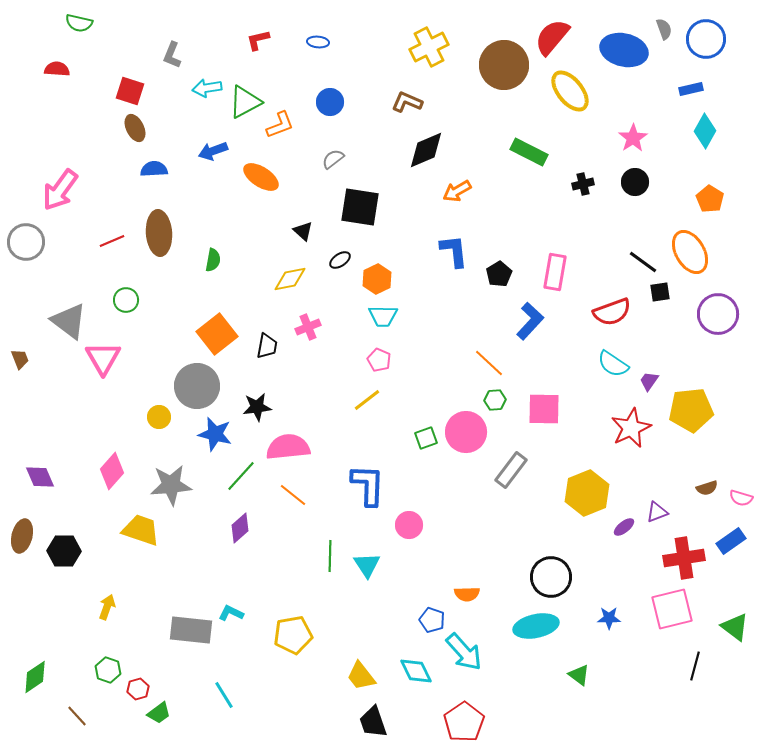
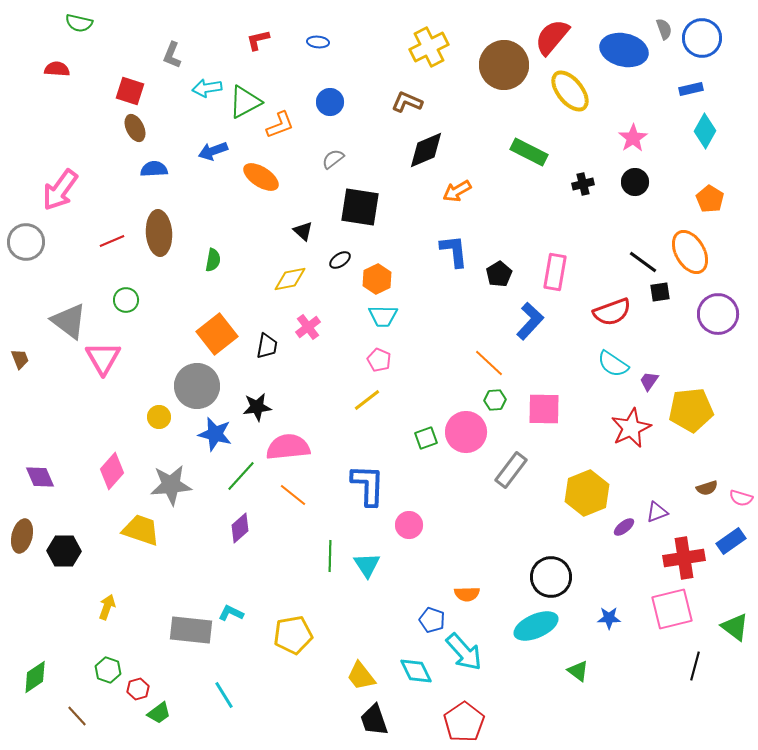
blue circle at (706, 39): moved 4 px left, 1 px up
pink cross at (308, 327): rotated 15 degrees counterclockwise
cyan ellipse at (536, 626): rotated 12 degrees counterclockwise
green triangle at (579, 675): moved 1 px left, 4 px up
black trapezoid at (373, 722): moved 1 px right, 2 px up
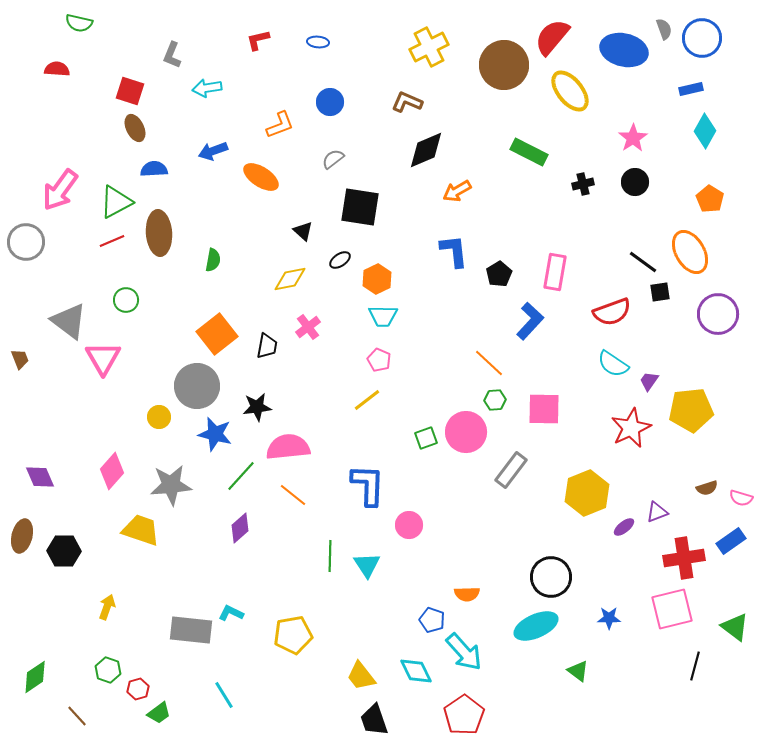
green triangle at (245, 102): moved 129 px left, 100 px down
red pentagon at (464, 722): moved 7 px up
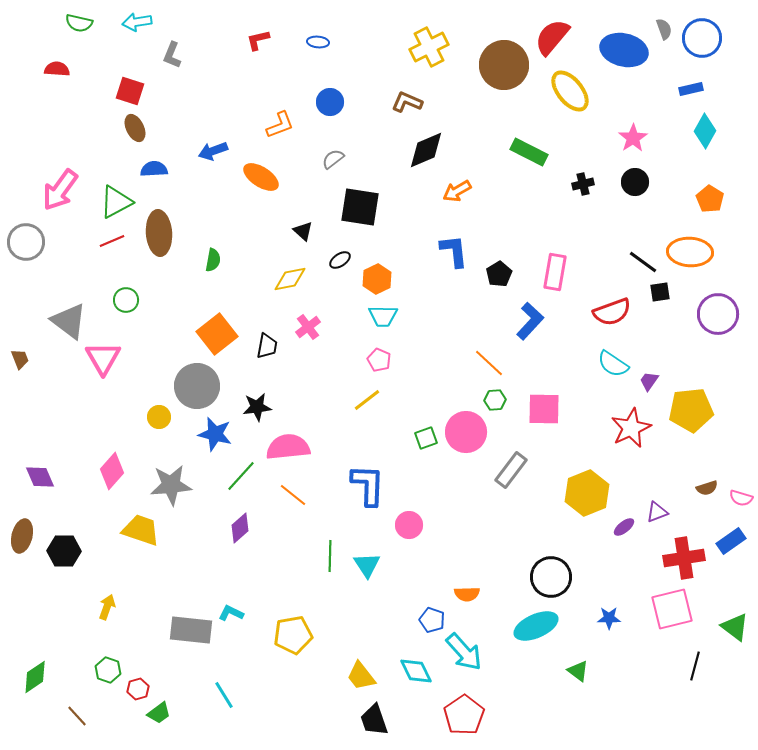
cyan arrow at (207, 88): moved 70 px left, 66 px up
orange ellipse at (690, 252): rotated 57 degrees counterclockwise
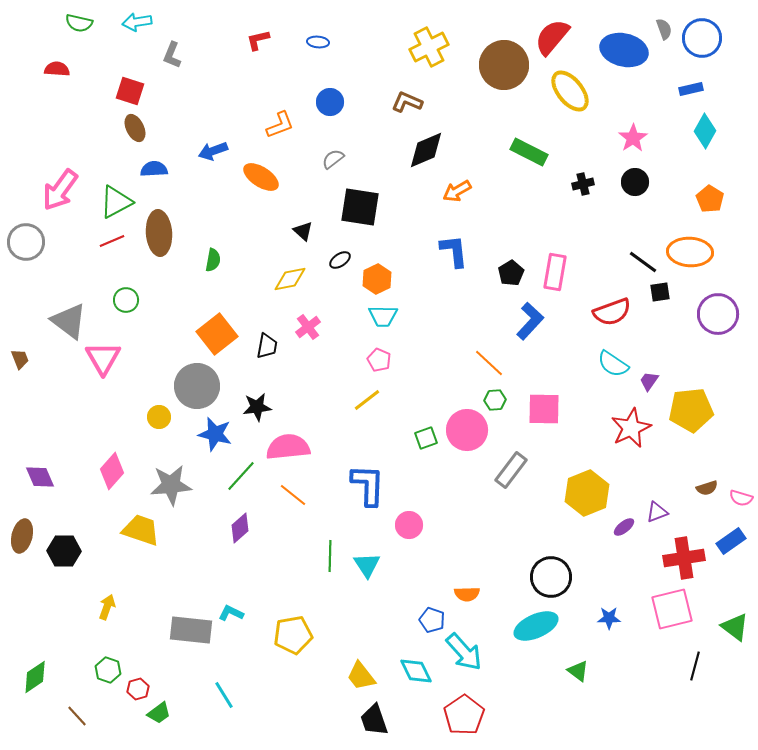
black pentagon at (499, 274): moved 12 px right, 1 px up
pink circle at (466, 432): moved 1 px right, 2 px up
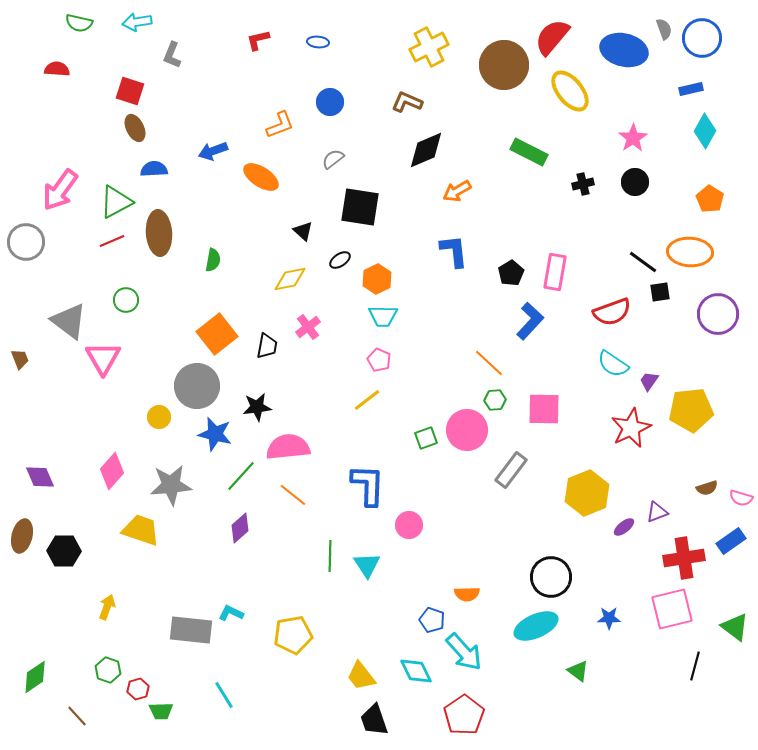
green trapezoid at (159, 713): moved 2 px right, 2 px up; rotated 35 degrees clockwise
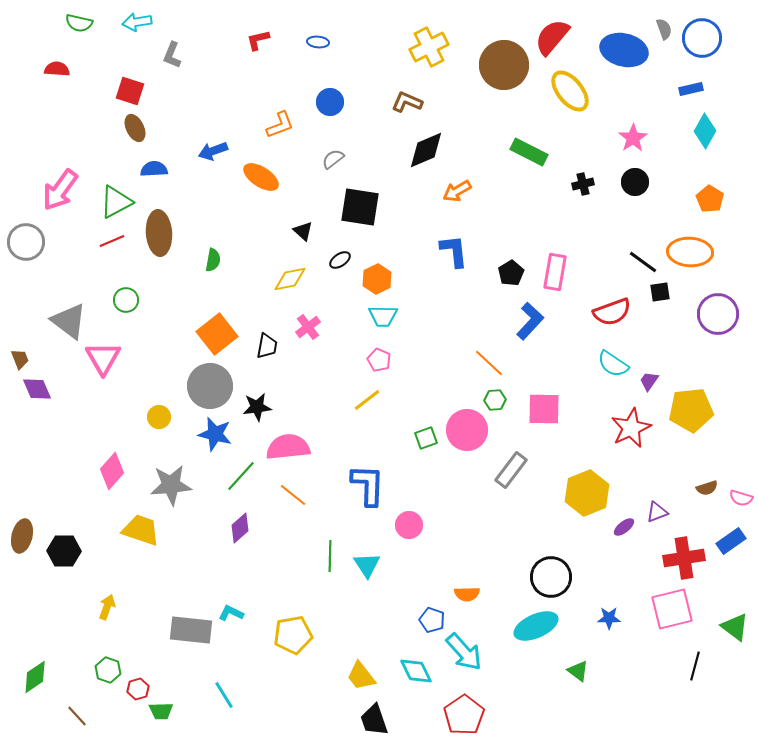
gray circle at (197, 386): moved 13 px right
purple diamond at (40, 477): moved 3 px left, 88 px up
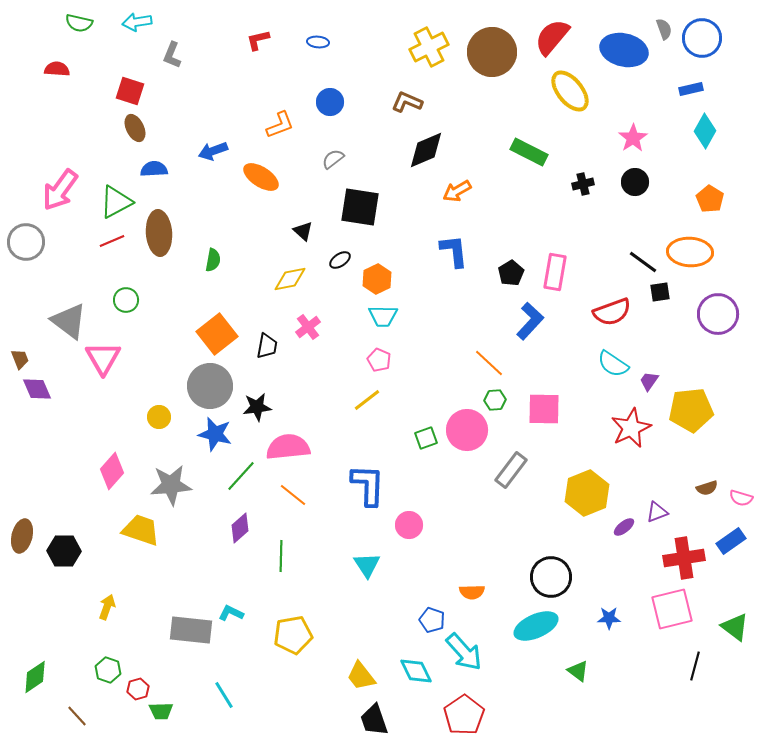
brown circle at (504, 65): moved 12 px left, 13 px up
green line at (330, 556): moved 49 px left
orange semicircle at (467, 594): moved 5 px right, 2 px up
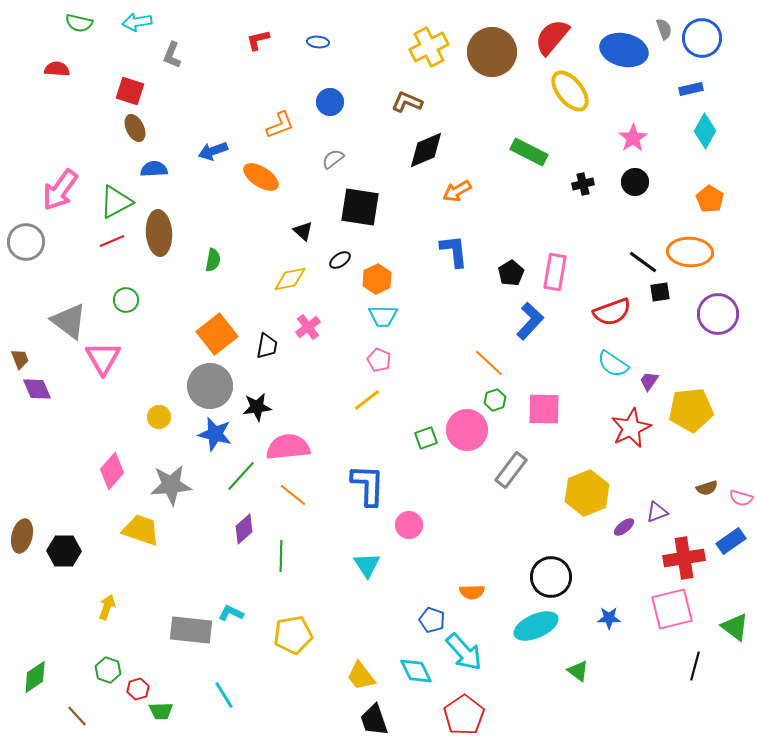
green hexagon at (495, 400): rotated 15 degrees counterclockwise
purple diamond at (240, 528): moved 4 px right, 1 px down
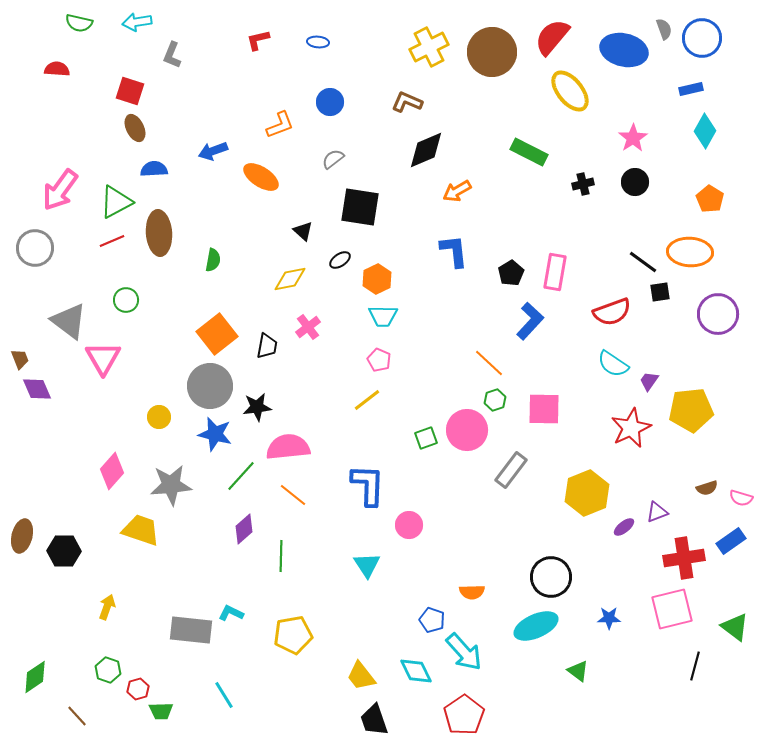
gray circle at (26, 242): moved 9 px right, 6 px down
